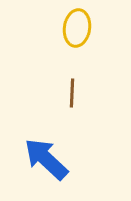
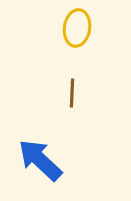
blue arrow: moved 6 px left, 1 px down
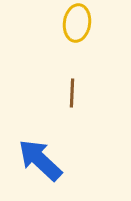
yellow ellipse: moved 5 px up
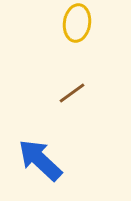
brown line: rotated 52 degrees clockwise
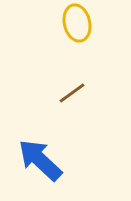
yellow ellipse: rotated 21 degrees counterclockwise
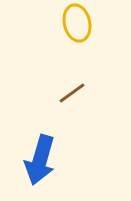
blue arrow: rotated 117 degrees counterclockwise
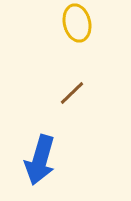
brown line: rotated 8 degrees counterclockwise
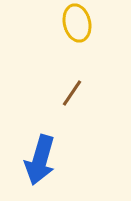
brown line: rotated 12 degrees counterclockwise
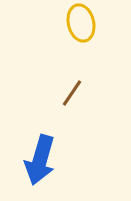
yellow ellipse: moved 4 px right
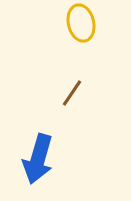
blue arrow: moved 2 px left, 1 px up
